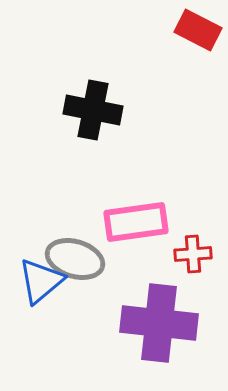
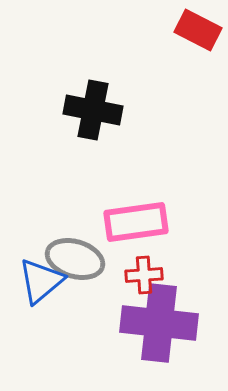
red cross: moved 49 px left, 21 px down
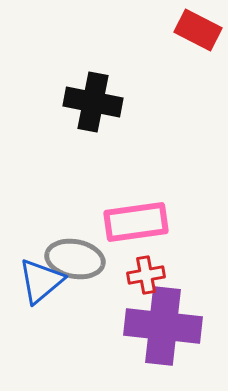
black cross: moved 8 px up
gray ellipse: rotated 6 degrees counterclockwise
red cross: moved 2 px right; rotated 6 degrees counterclockwise
purple cross: moved 4 px right, 3 px down
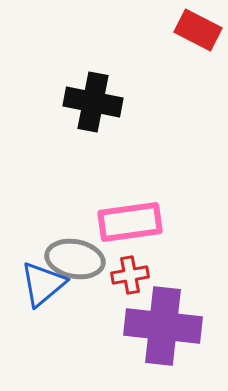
pink rectangle: moved 6 px left
red cross: moved 16 px left
blue triangle: moved 2 px right, 3 px down
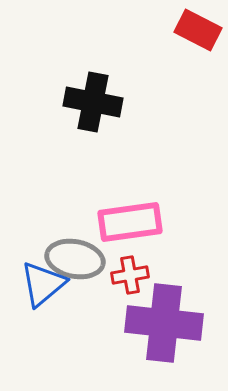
purple cross: moved 1 px right, 3 px up
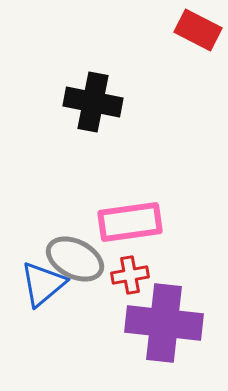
gray ellipse: rotated 16 degrees clockwise
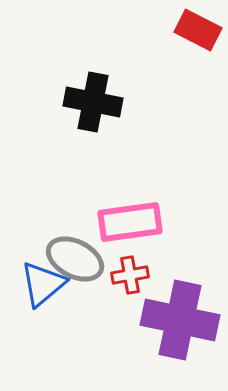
purple cross: moved 16 px right, 3 px up; rotated 6 degrees clockwise
